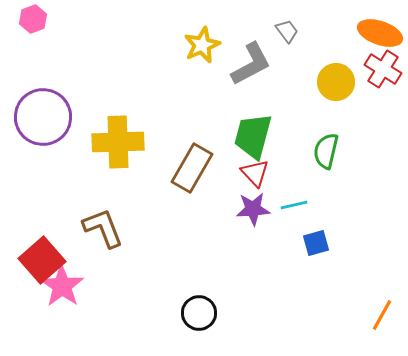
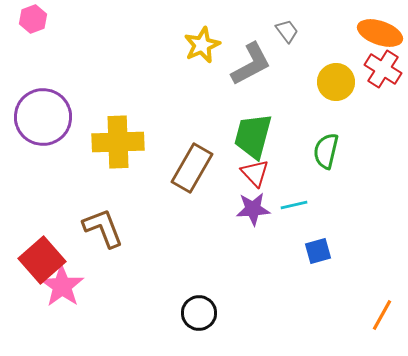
blue square: moved 2 px right, 8 px down
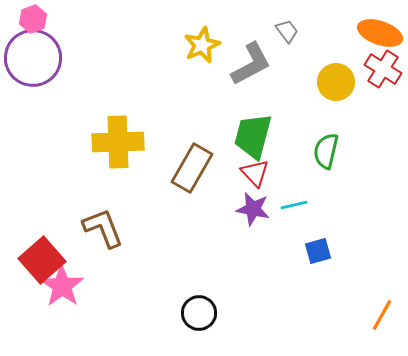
purple circle: moved 10 px left, 59 px up
purple star: rotated 16 degrees clockwise
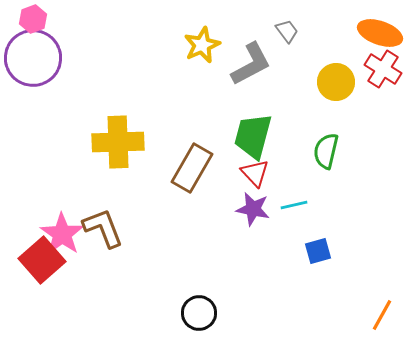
pink star: moved 52 px up
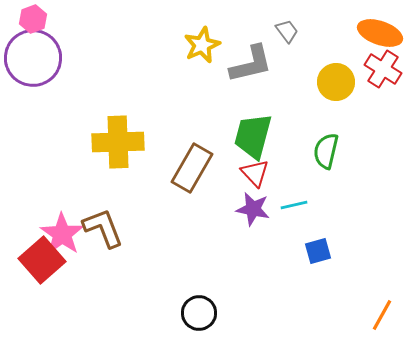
gray L-shape: rotated 15 degrees clockwise
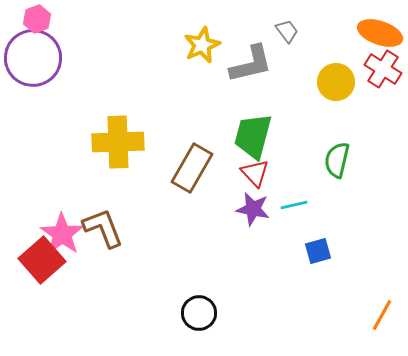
pink hexagon: moved 4 px right
green semicircle: moved 11 px right, 9 px down
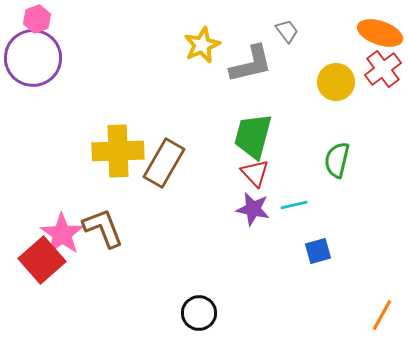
red cross: rotated 21 degrees clockwise
yellow cross: moved 9 px down
brown rectangle: moved 28 px left, 5 px up
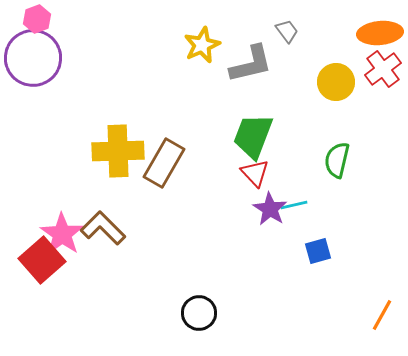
orange ellipse: rotated 24 degrees counterclockwise
green trapezoid: rotated 6 degrees clockwise
purple star: moved 17 px right; rotated 20 degrees clockwise
brown L-shape: rotated 24 degrees counterclockwise
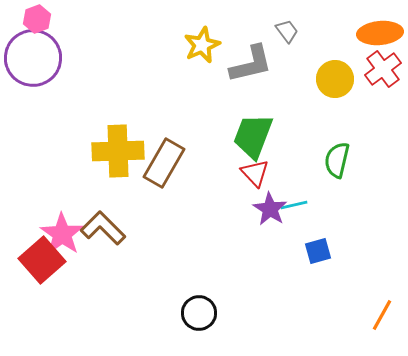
yellow circle: moved 1 px left, 3 px up
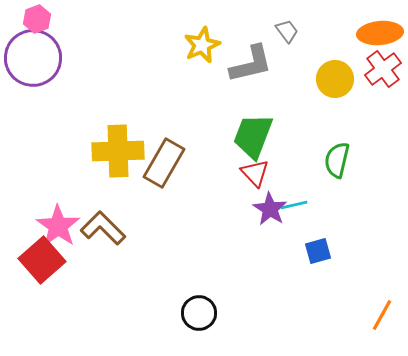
pink star: moved 4 px left, 8 px up
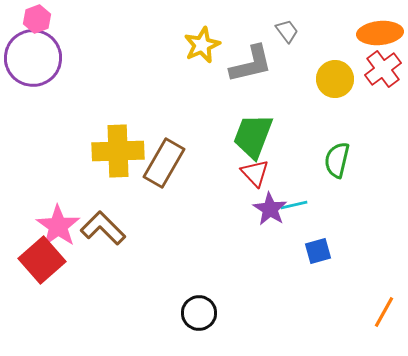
orange line: moved 2 px right, 3 px up
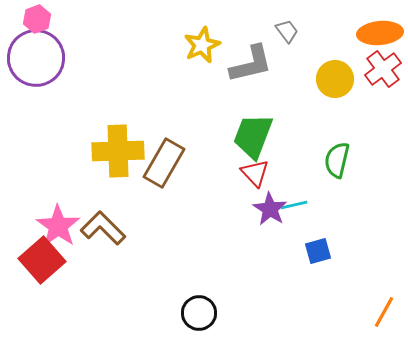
purple circle: moved 3 px right
